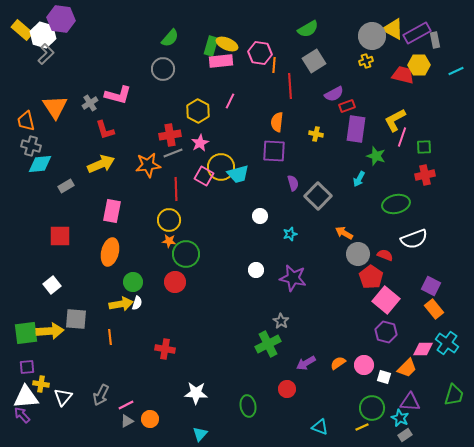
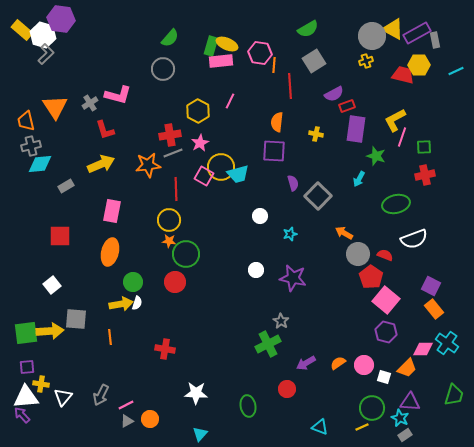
gray cross at (31, 146): rotated 30 degrees counterclockwise
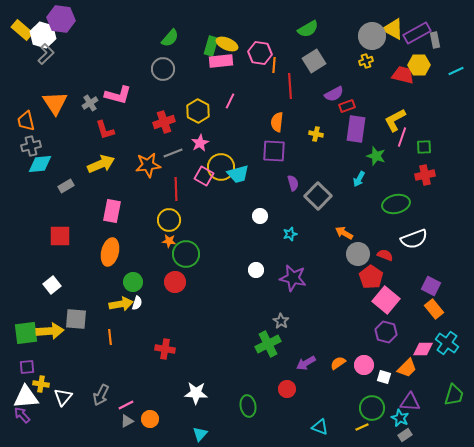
orange triangle at (55, 107): moved 4 px up
red cross at (170, 135): moved 6 px left, 13 px up; rotated 10 degrees counterclockwise
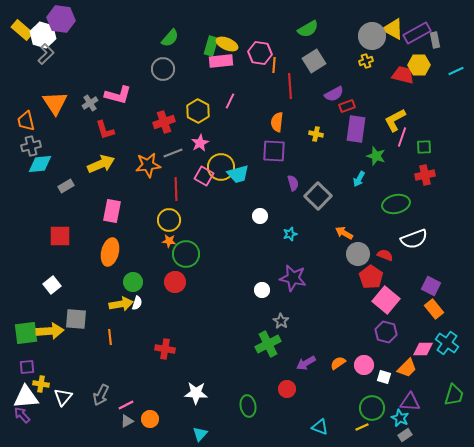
white circle at (256, 270): moved 6 px right, 20 px down
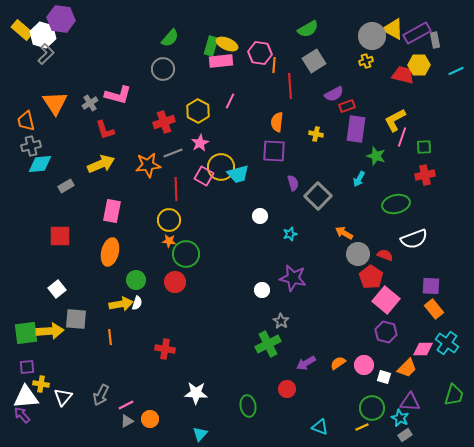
green circle at (133, 282): moved 3 px right, 2 px up
white square at (52, 285): moved 5 px right, 4 px down
purple square at (431, 286): rotated 24 degrees counterclockwise
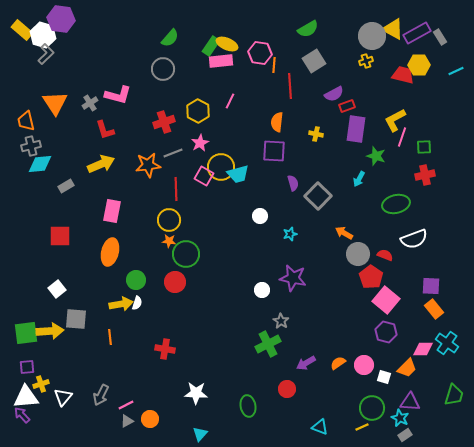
gray rectangle at (435, 40): moved 5 px right, 3 px up; rotated 21 degrees counterclockwise
green rectangle at (211, 46): rotated 18 degrees clockwise
yellow cross at (41, 384): rotated 28 degrees counterclockwise
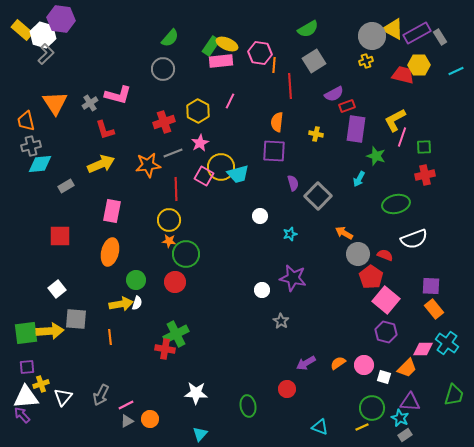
green cross at (268, 344): moved 92 px left, 10 px up
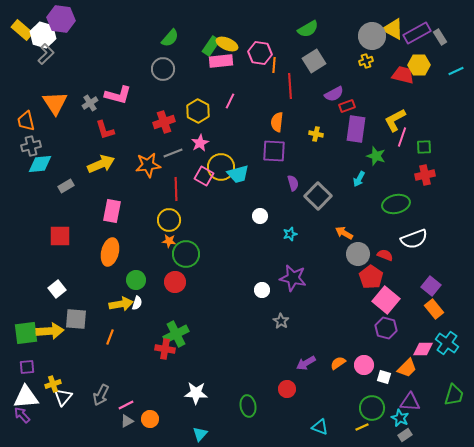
purple square at (431, 286): rotated 36 degrees clockwise
purple hexagon at (386, 332): moved 4 px up
orange line at (110, 337): rotated 28 degrees clockwise
yellow cross at (41, 384): moved 12 px right
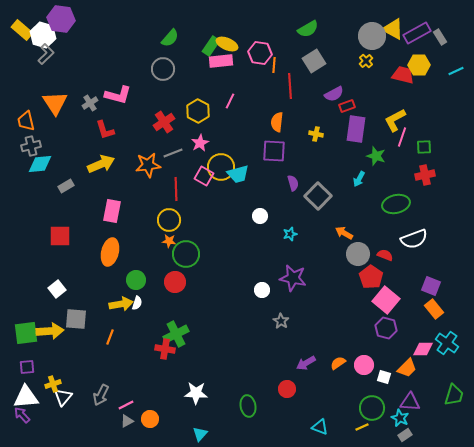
yellow cross at (366, 61): rotated 24 degrees counterclockwise
red cross at (164, 122): rotated 15 degrees counterclockwise
purple square at (431, 286): rotated 18 degrees counterclockwise
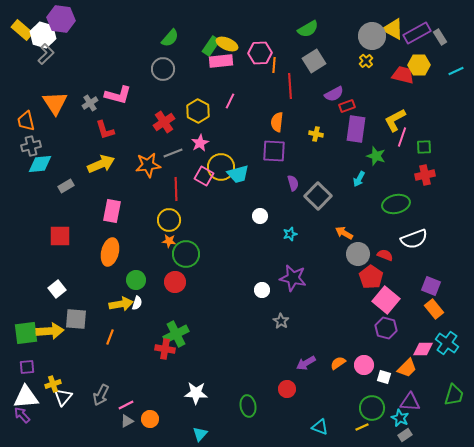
pink hexagon at (260, 53): rotated 10 degrees counterclockwise
